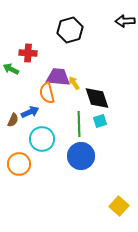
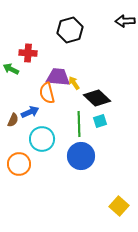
black diamond: rotated 28 degrees counterclockwise
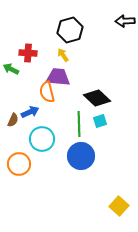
yellow arrow: moved 11 px left, 28 px up
orange semicircle: moved 1 px up
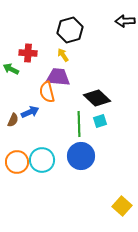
cyan circle: moved 21 px down
orange circle: moved 2 px left, 2 px up
yellow square: moved 3 px right
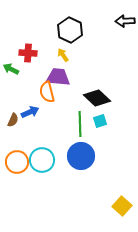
black hexagon: rotated 20 degrees counterclockwise
green line: moved 1 px right
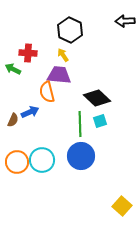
green arrow: moved 2 px right
purple trapezoid: moved 1 px right, 2 px up
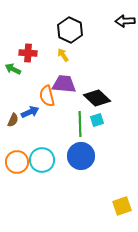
purple trapezoid: moved 5 px right, 9 px down
orange semicircle: moved 4 px down
cyan square: moved 3 px left, 1 px up
yellow square: rotated 30 degrees clockwise
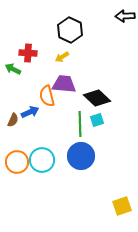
black arrow: moved 5 px up
yellow arrow: moved 1 px left, 2 px down; rotated 88 degrees counterclockwise
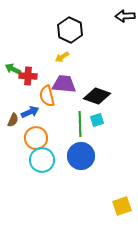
red cross: moved 23 px down
black diamond: moved 2 px up; rotated 24 degrees counterclockwise
orange circle: moved 19 px right, 24 px up
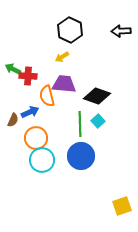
black arrow: moved 4 px left, 15 px down
cyan square: moved 1 px right, 1 px down; rotated 24 degrees counterclockwise
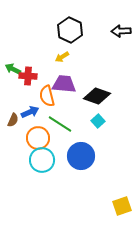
green line: moved 20 px left; rotated 55 degrees counterclockwise
orange circle: moved 2 px right
